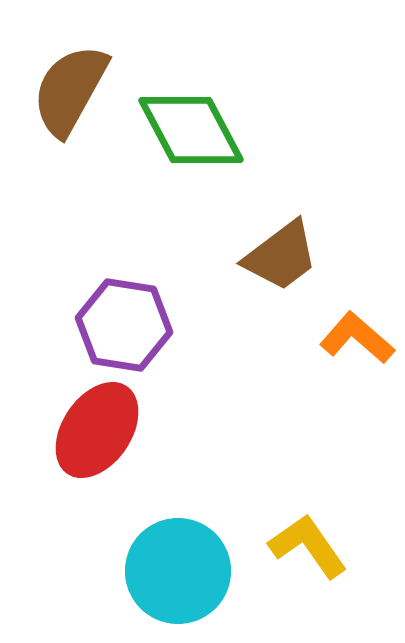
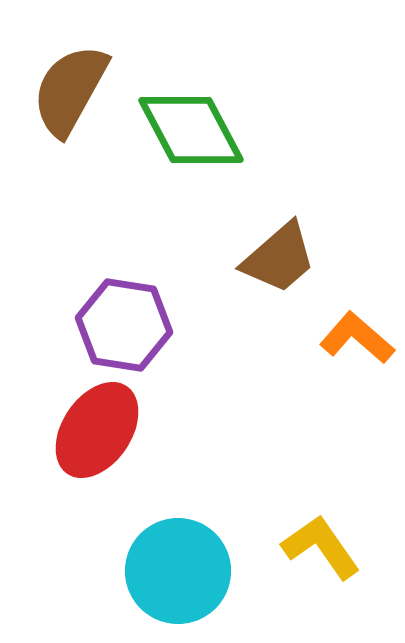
brown trapezoid: moved 2 px left, 2 px down; rotated 4 degrees counterclockwise
yellow L-shape: moved 13 px right, 1 px down
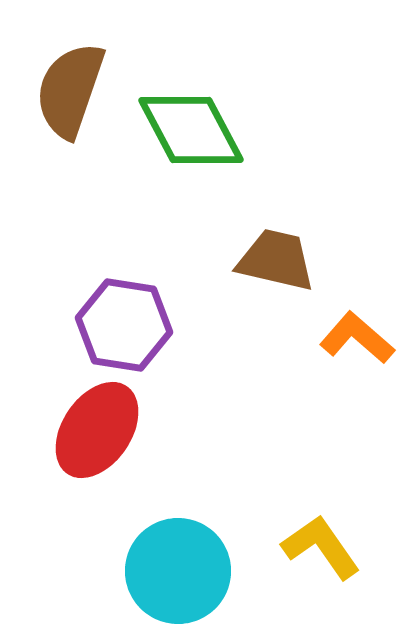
brown semicircle: rotated 10 degrees counterclockwise
brown trapezoid: moved 3 px left, 2 px down; rotated 126 degrees counterclockwise
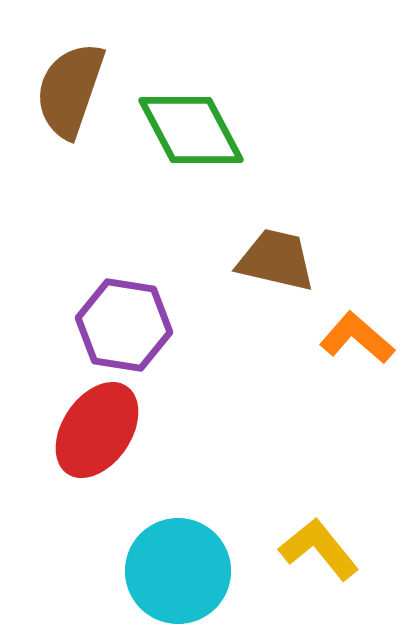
yellow L-shape: moved 2 px left, 2 px down; rotated 4 degrees counterclockwise
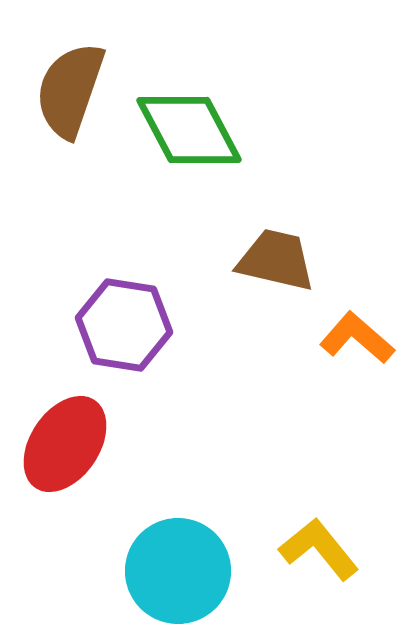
green diamond: moved 2 px left
red ellipse: moved 32 px left, 14 px down
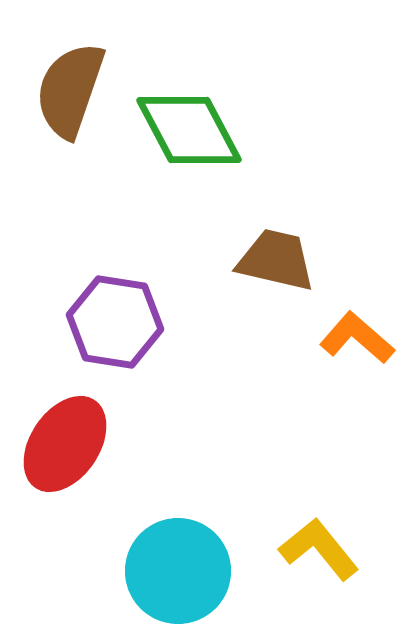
purple hexagon: moved 9 px left, 3 px up
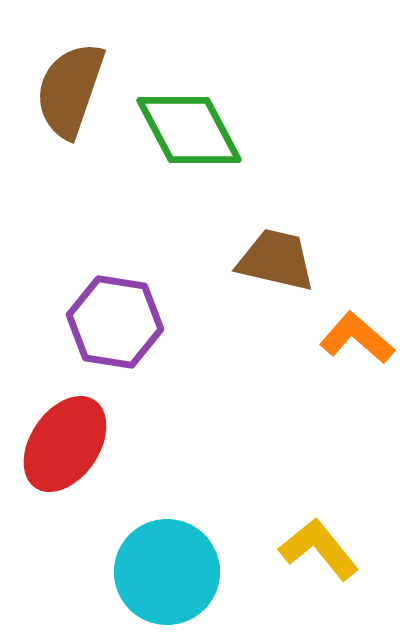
cyan circle: moved 11 px left, 1 px down
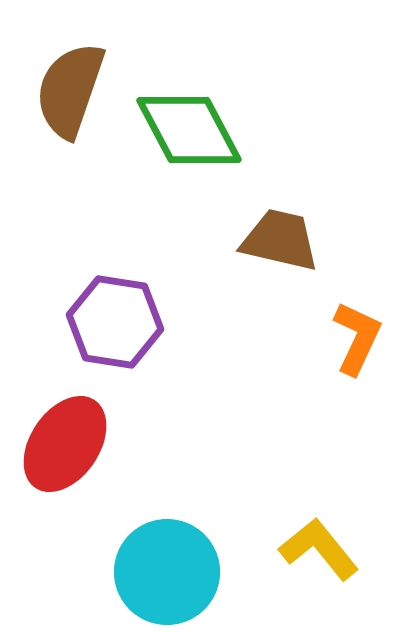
brown trapezoid: moved 4 px right, 20 px up
orange L-shape: rotated 74 degrees clockwise
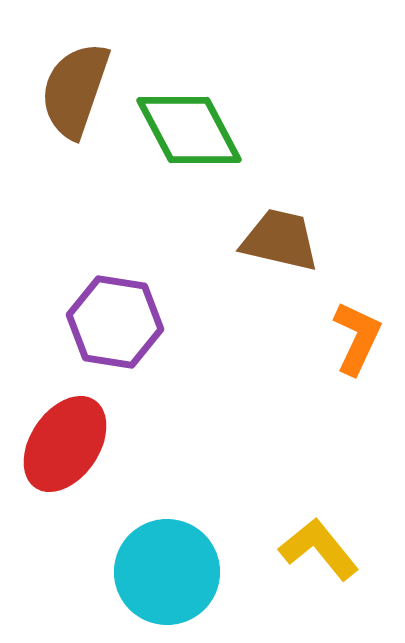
brown semicircle: moved 5 px right
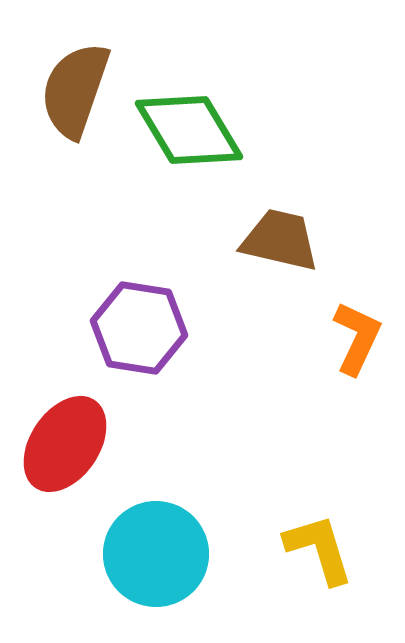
green diamond: rotated 3 degrees counterclockwise
purple hexagon: moved 24 px right, 6 px down
yellow L-shape: rotated 22 degrees clockwise
cyan circle: moved 11 px left, 18 px up
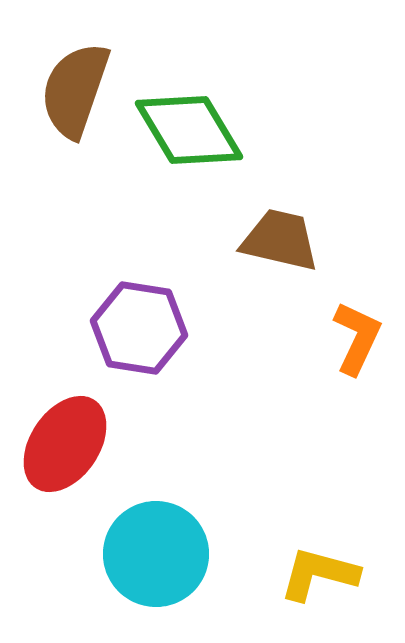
yellow L-shape: moved 25 px down; rotated 58 degrees counterclockwise
